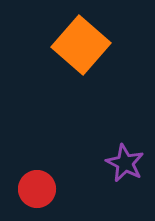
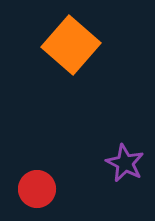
orange square: moved 10 px left
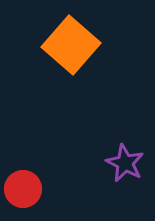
red circle: moved 14 px left
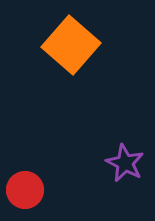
red circle: moved 2 px right, 1 px down
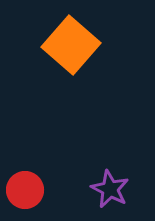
purple star: moved 15 px left, 26 px down
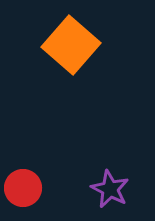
red circle: moved 2 px left, 2 px up
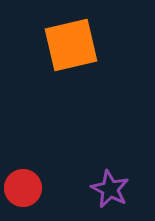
orange square: rotated 36 degrees clockwise
